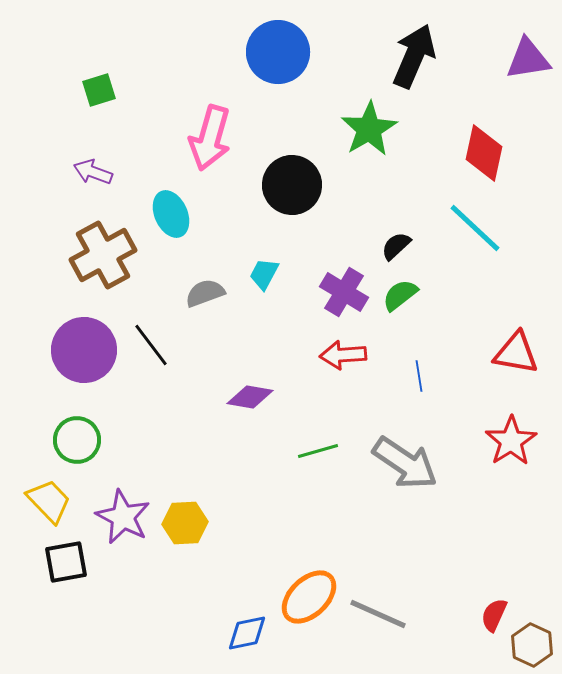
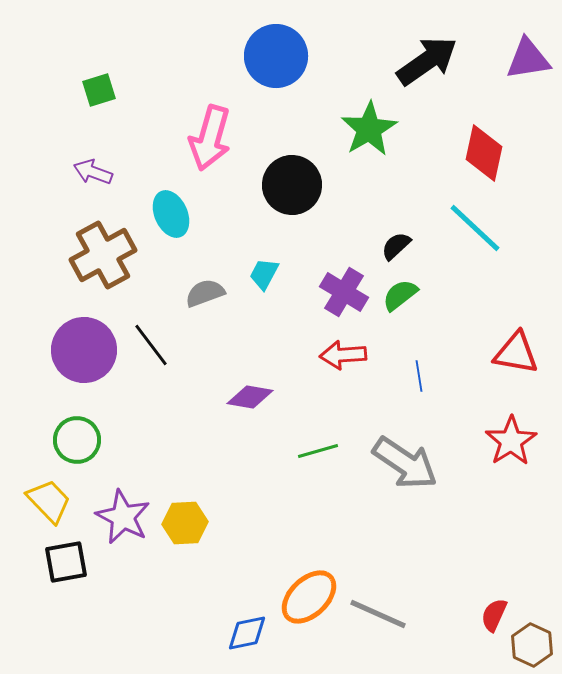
blue circle: moved 2 px left, 4 px down
black arrow: moved 13 px right, 5 px down; rotated 32 degrees clockwise
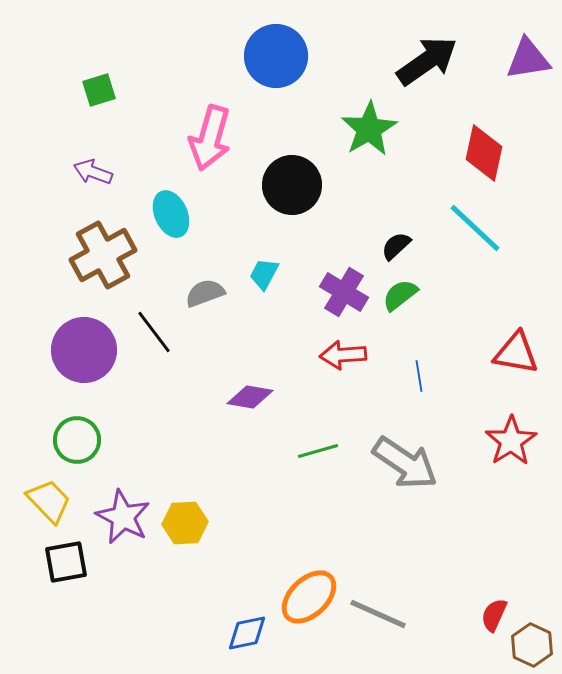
black line: moved 3 px right, 13 px up
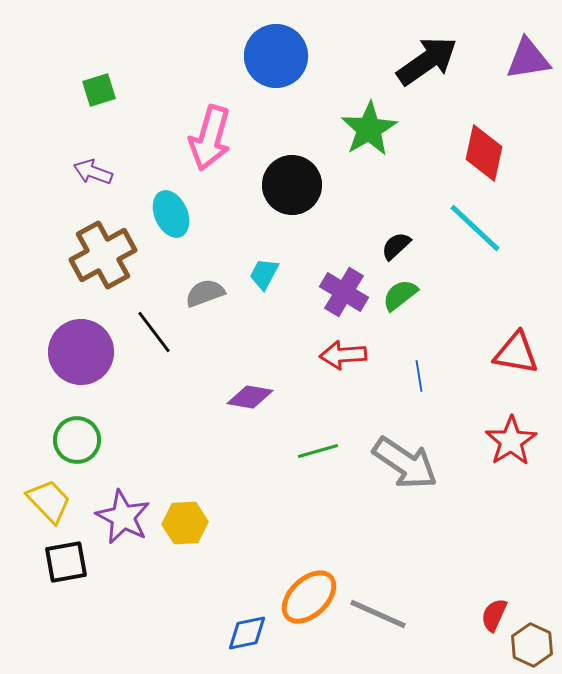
purple circle: moved 3 px left, 2 px down
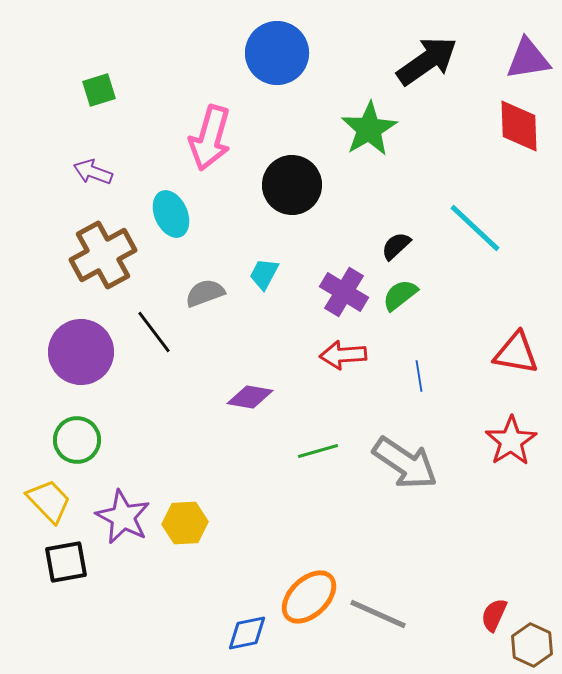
blue circle: moved 1 px right, 3 px up
red diamond: moved 35 px right, 27 px up; rotated 14 degrees counterclockwise
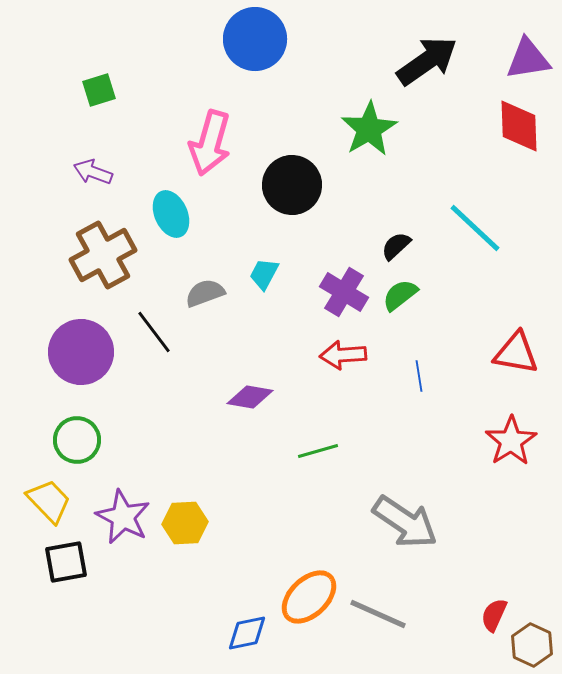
blue circle: moved 22 px left, 14 px up
pink arrow: moved 5 px down
gray arrow: moved 59 px down
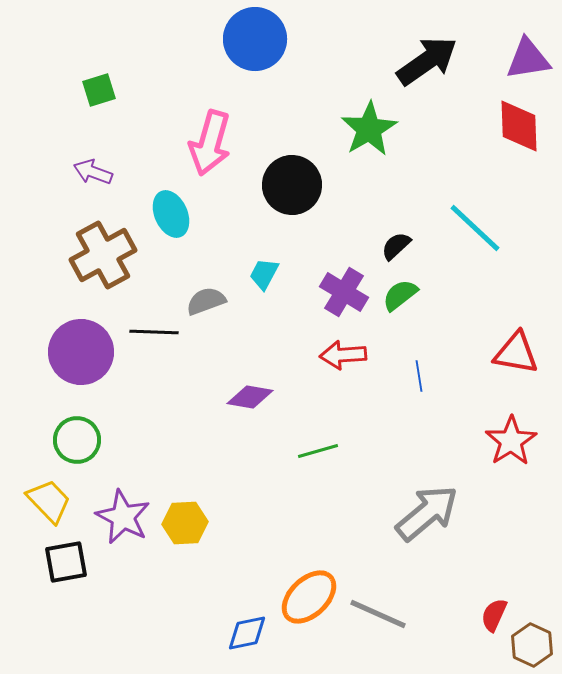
gray semicircle: moved 1 px right, 8 px down
black line: rotated 51 degrees counterclockwise
gray arrow: moved 22 px right, 9 px up; rotated 74 degrees counterclockwise
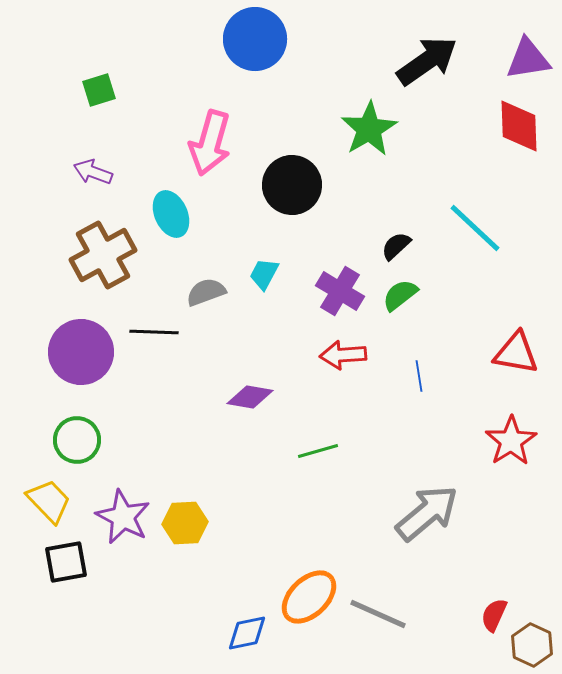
purple cross: moved 4 px left, 1 px up
gray semicircle: moved 9 px up
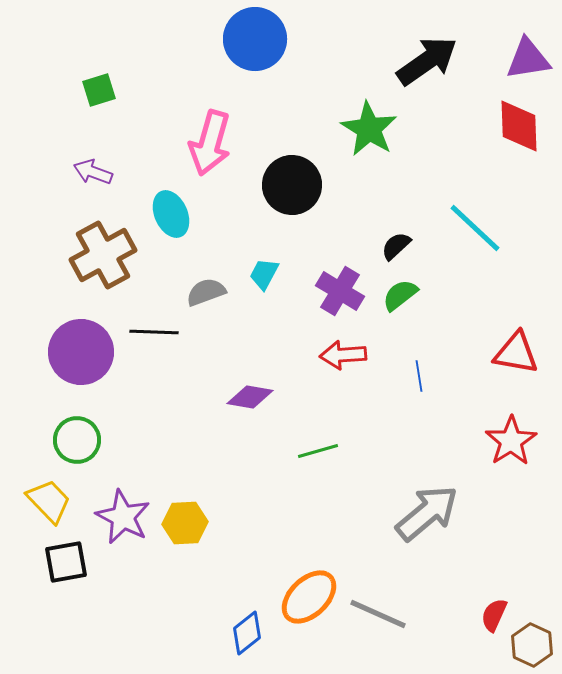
green star: rotated 10 degrees counterclockwise
blue diamond: rotated 27 degrees counterclockwise
